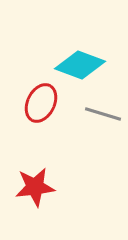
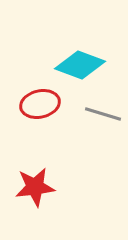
red ellipse: moved 1 px left, 1 px down; rotated 51 degrees clockwise
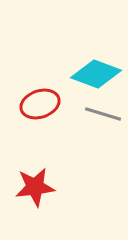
cyan diamond: moved 16 px right, 9 px down
red ellipse: rotated 6 degrees counterclockwise
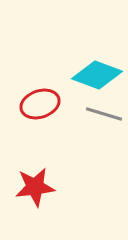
cyan diamond: moved 1 px right, 1 px down
gray line: moved 1 px right
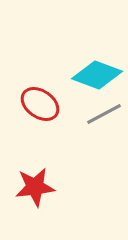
red ellipse: rotated 54 degrees clockwise
gray line: rotated 45 degrees counterclockwise
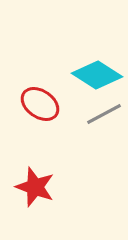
cyan diamond: rotated 12 degrees clockwise
red star: rotated 27 degrees clockwise
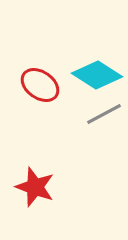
red ellipse: moved 19 px up
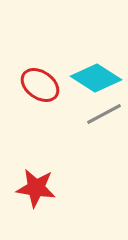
cyan diamond: moved 1 px left, 3 px down
red star: moved 1 px right, 1 px down; rotated 12 degrees counterclockwise
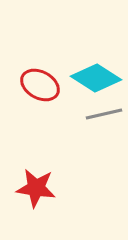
red ellipse: rotated 6 degrees counterclockwise
gray line: rotated 15 degrees clockwise
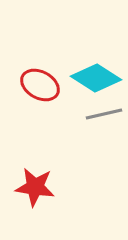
red star: moved 1 px left, 1 px up
